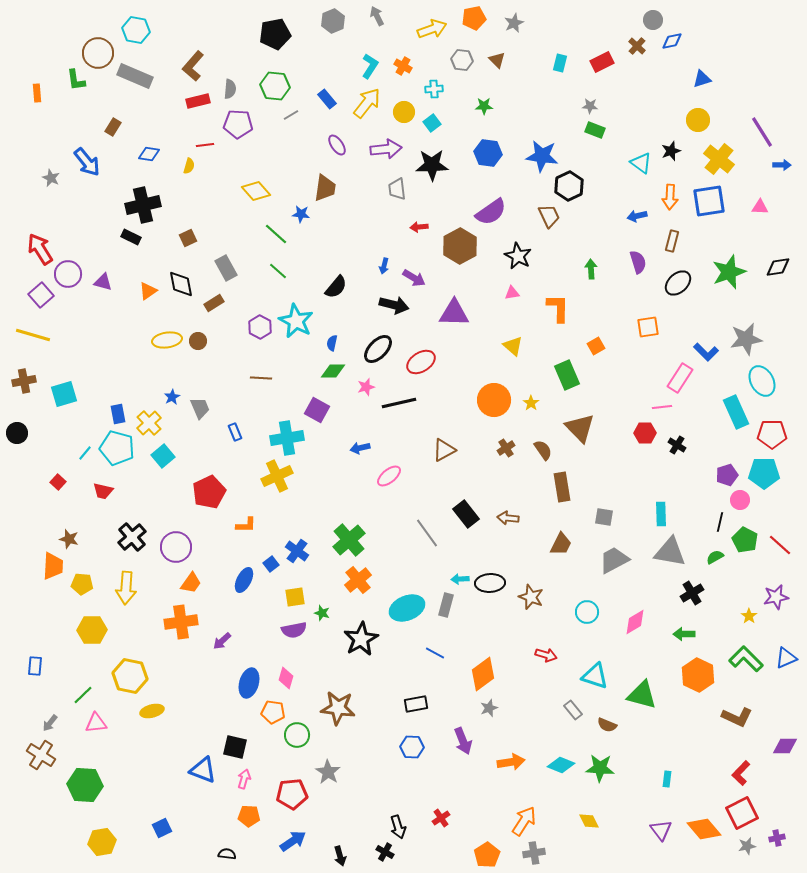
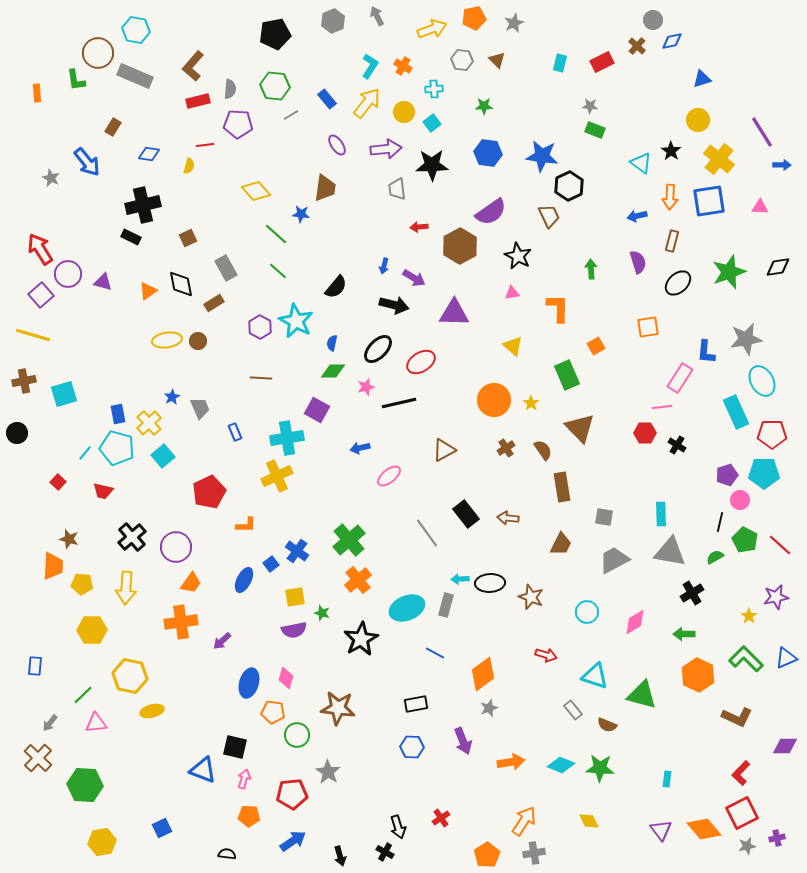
black star at (671, 151): rotated 18 degrees counterclockwise
blue L-shape at (706, 352): rotated 50 degrees clockwise
brown cross at (41, 755): moved 3 px left, 3 px down; rotated 12 degrees clockwise
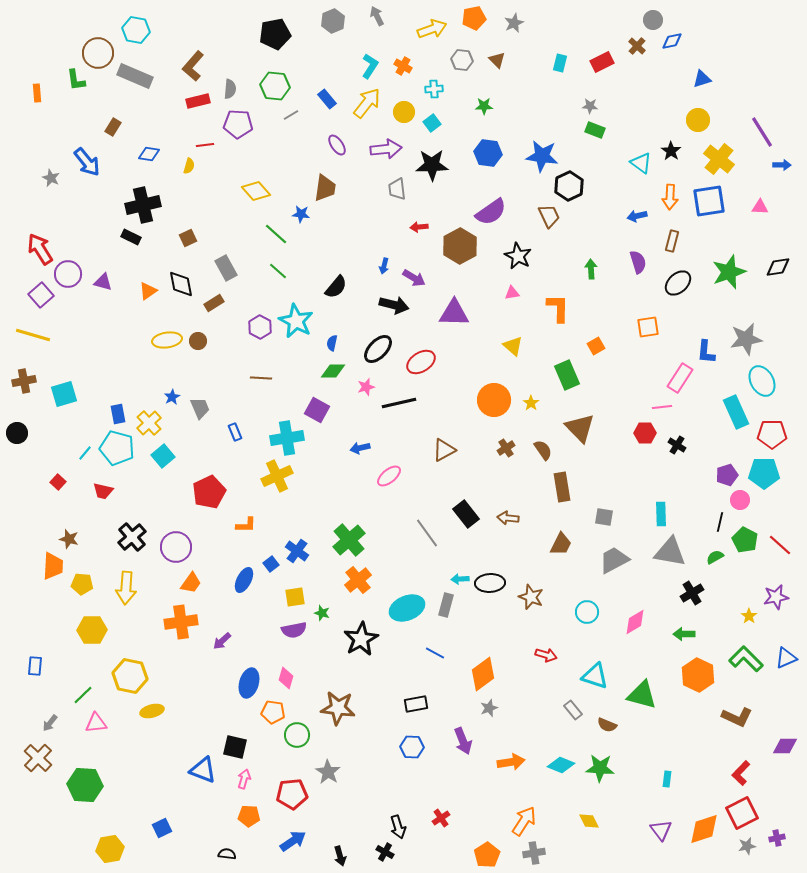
orange diamond at (704, 829): rotated 68 degrees counterclockwise
yellow hexagon at (102, 842): moved 8 px right, 7 px down
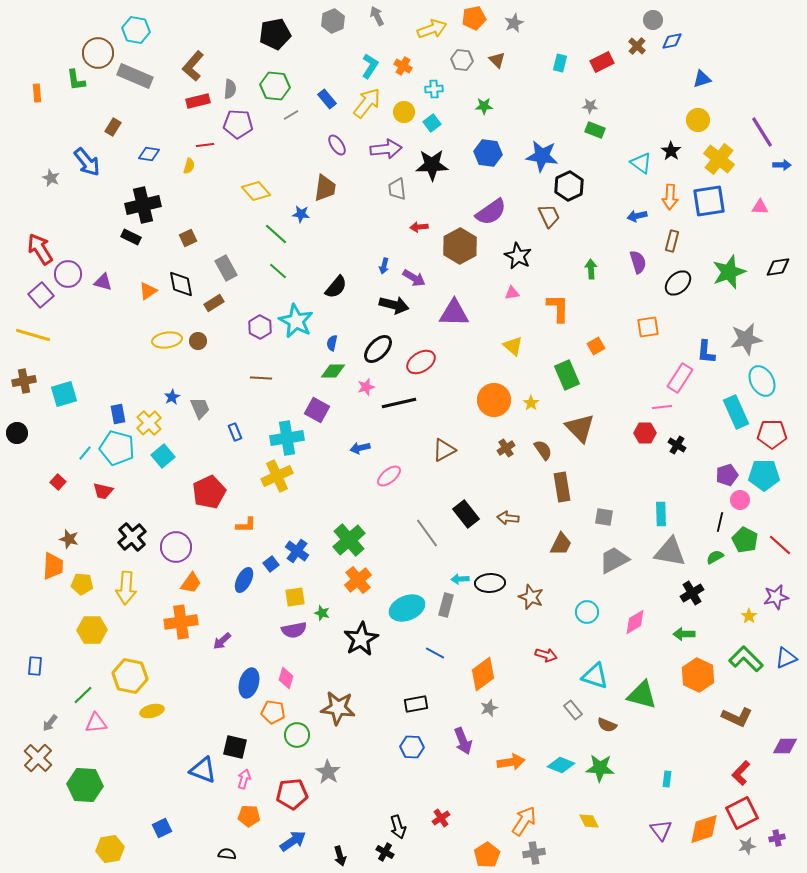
cyan pentagon at (764, 473): moved 2 px down
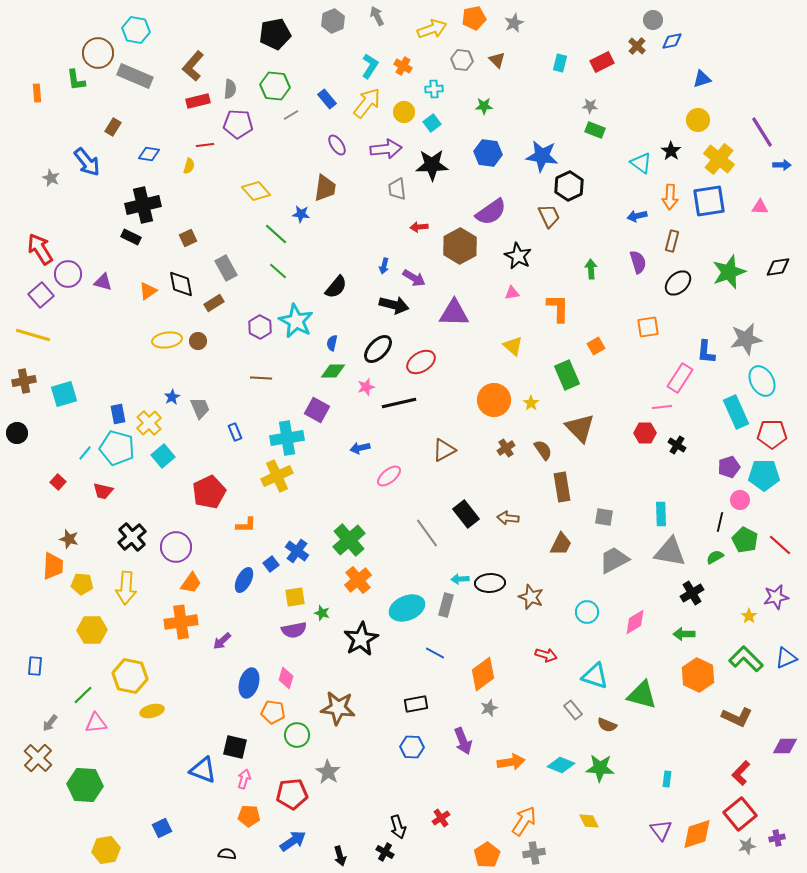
purple pentagon at (727, 475): moved 2 px right, 8 px up
red square at (742, 813): moved 2 px left, 1 px down; rotated 12 degrees counterclockwise
orange diamond at (704, 829): moved 7 px left, 5 px down
yellow hexagon at (110, 849): moved 4 px left, 1 px down
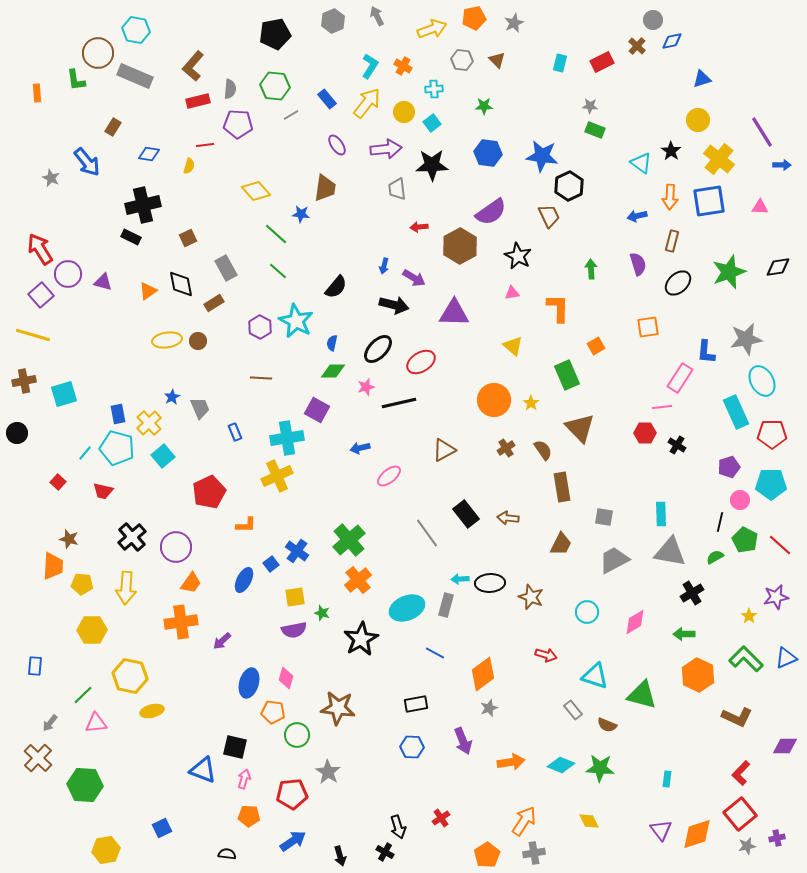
purple semicircle at (638, 262): moved 2 px down
cyan pentagon at (764, 475): moved 7 px right, 9 px down
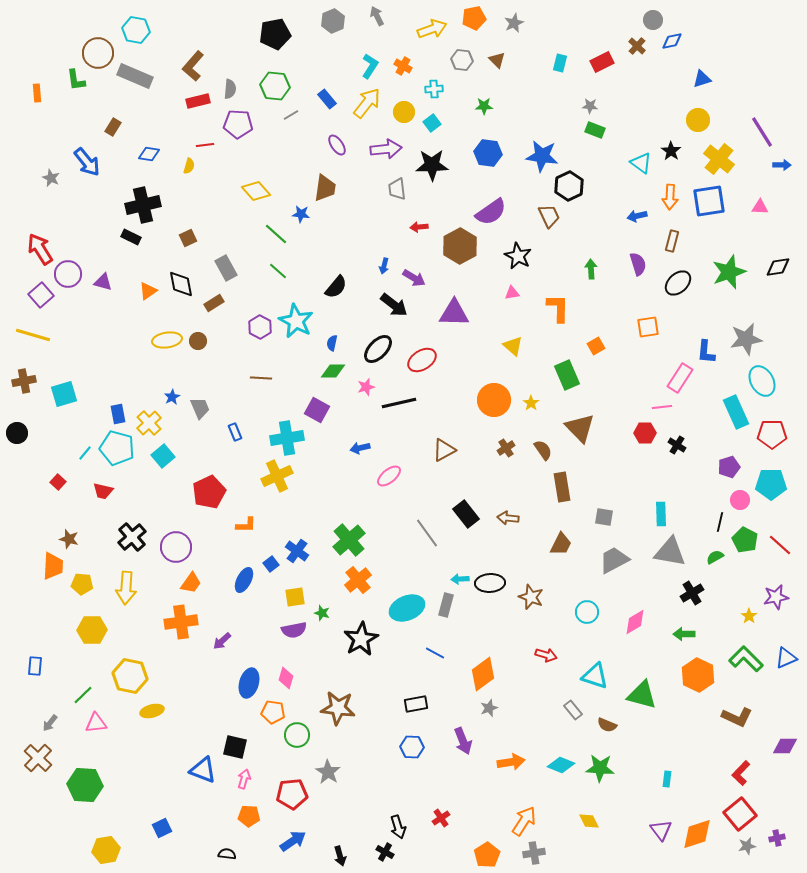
black arrow at (394, 305): rotated 24 degrees clockwise
red ellipse at (421, 362): moved 1 px right, 2 px up
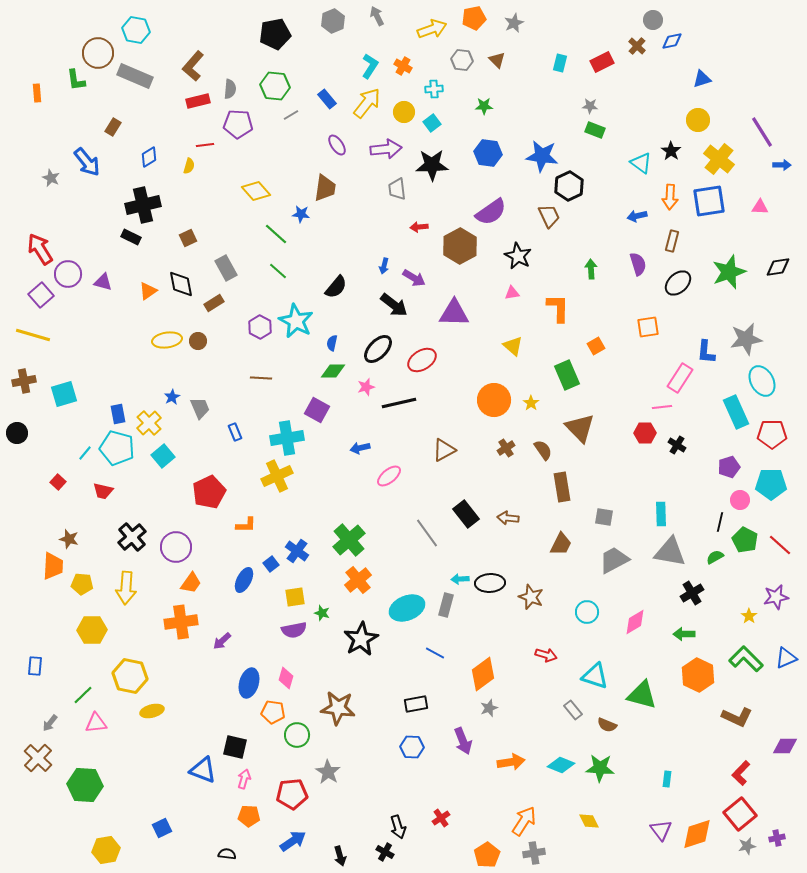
blue diamond at (149, 154): moved 3 px down; rotated 40 degrees counterclockwise
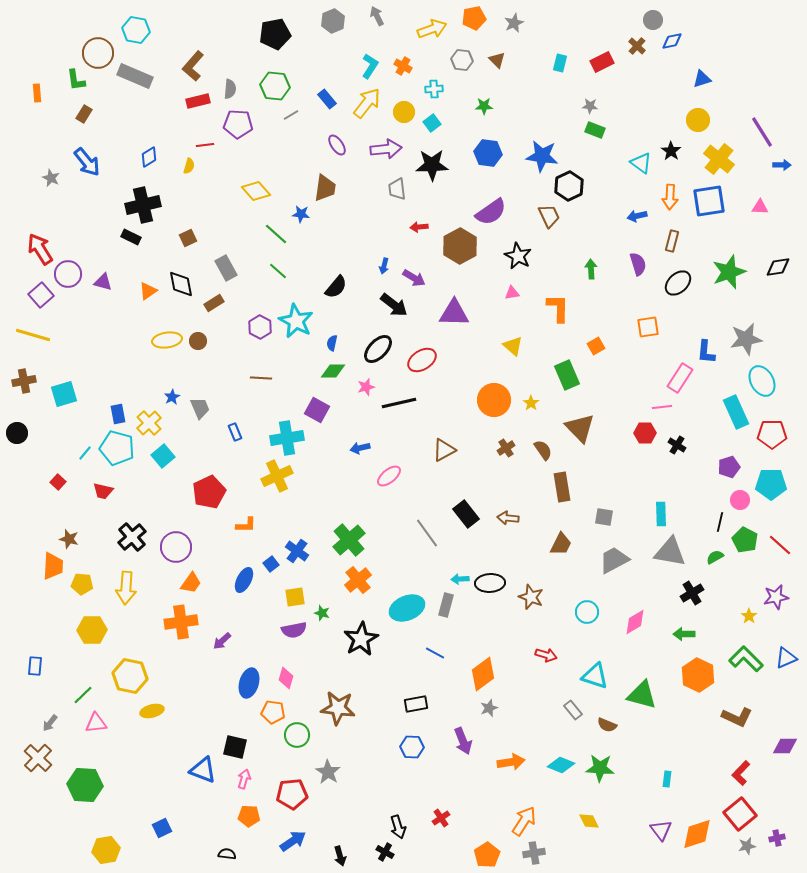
brown rectangle at (113, 127): moved 29 px left, 13 px up
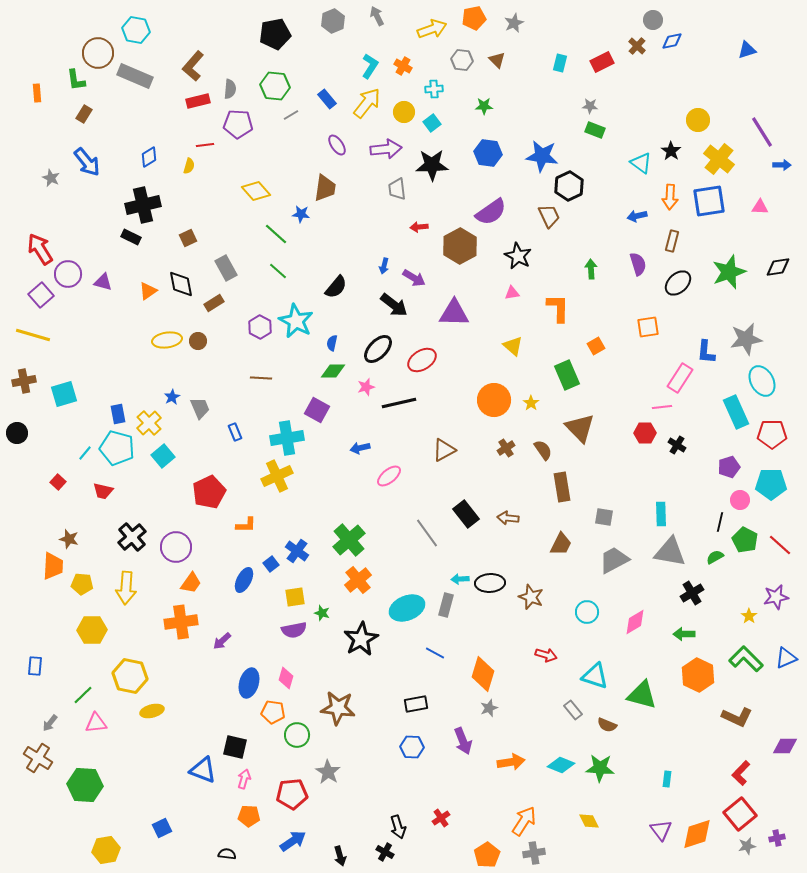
blue triangle at (702, 79): moved 45 px right, 29 px up
orange diamond at (483, 674): rotated 36 degrees counterclockwise
brown cross at (38, 758): rotated 12 degrees counterclockwise
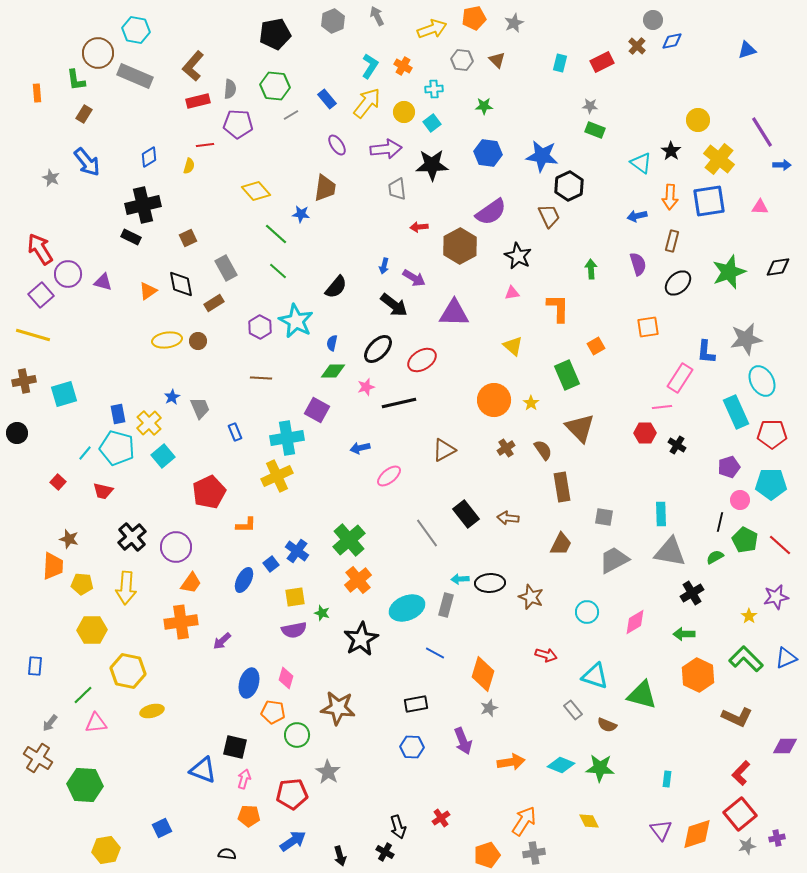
yellow hexagon at (130, 676): moved 2 px left, 5 px up
orange pentagon at (487, 855): rotated 15 degrees clockwise
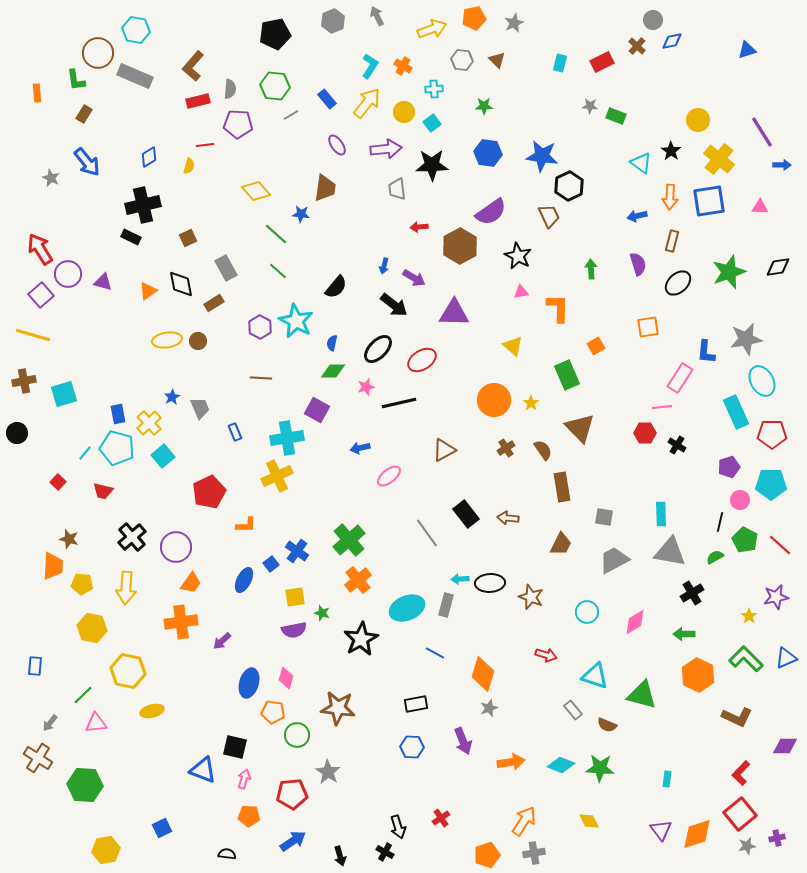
green rectangle at (595, 130): moved 21 px right, 14 px up
pink triangle at (512, 293): moved 9 px right, 1 px up
yellow hexagon at (92, 630): moved 2 px up; rotated 12 degrees clockwise
